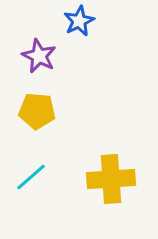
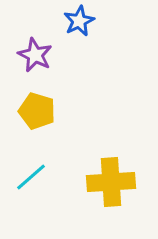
purple star: moved 4 px left, 1 px up
yellow pentagon: rotated 12 degrees clockwise
yellow cross: moved 3 px down
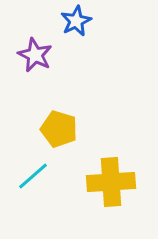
blue star: moved 3 px left
yellow pentagon: moved 22 px right, 18 px down
cyan line: moved 2 px right, 1 px up
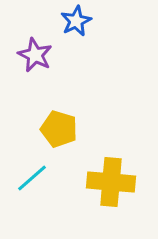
cyan line: moved 1 px left, 2 px down
yellow cross: rotated 9 degrees clockwise
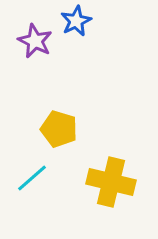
purple star: moved 14 px up
yellow cross: rotated 9 degrees clockwise
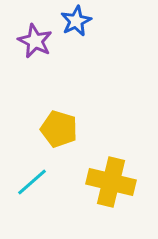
cyan line: moved 4 px down
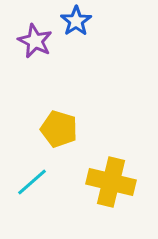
blue star: rotated 8 degrees counterclockwise
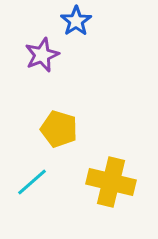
purple star: moved 7 px right, 14 px down; rotated 24 degrees clockwise
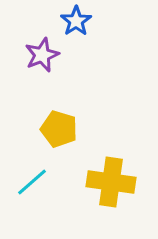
yellow cross: rotated 6 degrees counterclockwise
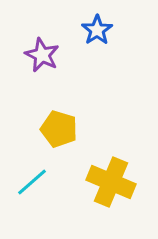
blue star: moved 21 px right, 9 px down
purple star: rotated 24 degrees counterclockwise
yellow cross: rotated 15 degrees clockwise
